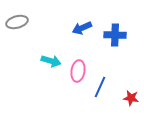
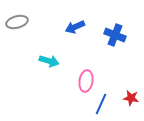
blue arrow: moved 7 px left, 1 px up
blue cross: rotated 20 degrees clockwise
cyan arrow: moved 2 px left
pink ellipse: moved 8 px right, 10 px down
blue line: moved 1 px right, 17 px down
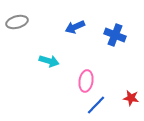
blue line: moved 5 px left, 1 px down; rotated 20 degrees clockwise
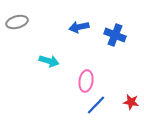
blue arrow: moved 4 px right; rotated 12 degrees clockwise
red star: moved 4 px down
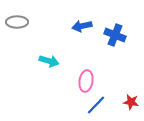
gray ellipse: rotated 15 degrees clockwise
blue arrow: moved 3 px right, 1 px up
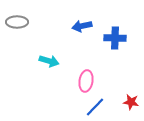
blue cross: moved 3 px down; rotated 20 degrees counterclockwise
blue line: moved 1 px left, 2 px down
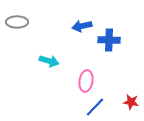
blue cross: moved 6 px left, 2 px down
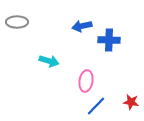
blue line: moved 1 px right, 1 px up
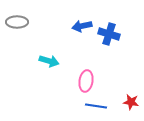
blue cross: moved 6 px up; rotated 15 degrees clockwise
blue line: rotated 55 degrees clockwise
